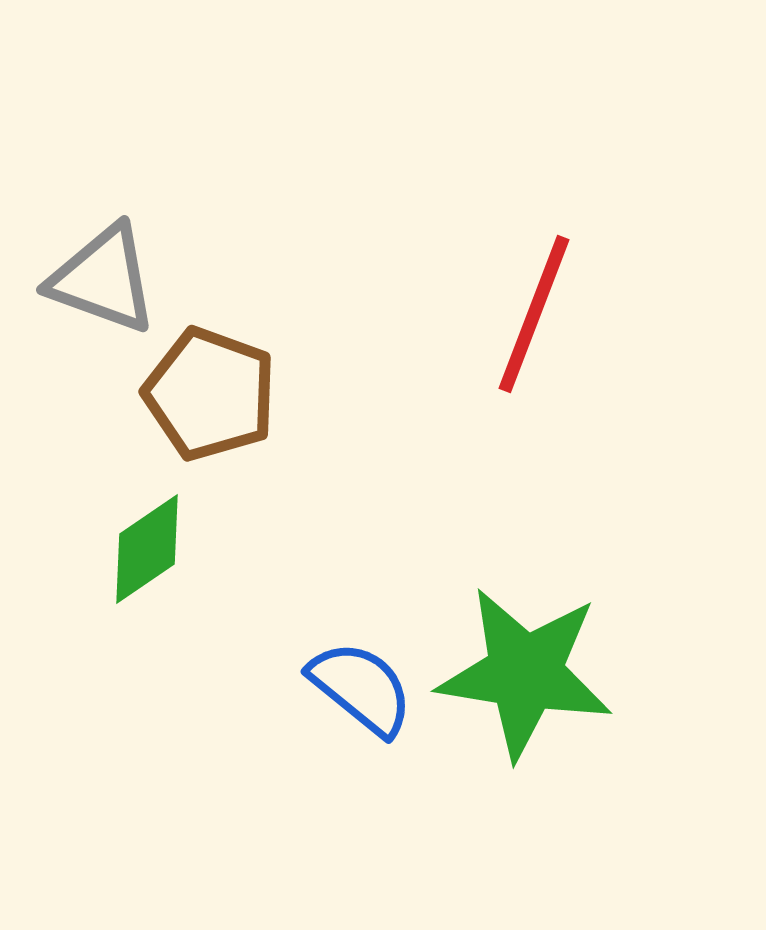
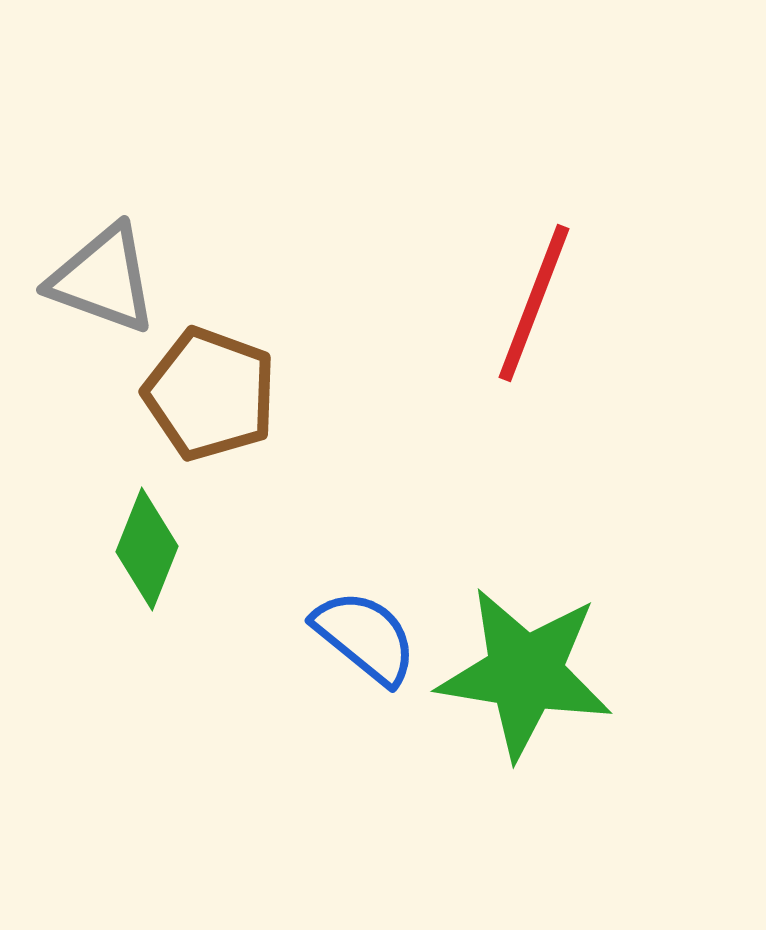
red line: moved 11 px up
green diamond: rotated 34 degrees counterclockwise
blue semicircle: moved 4 px right, 51 px up
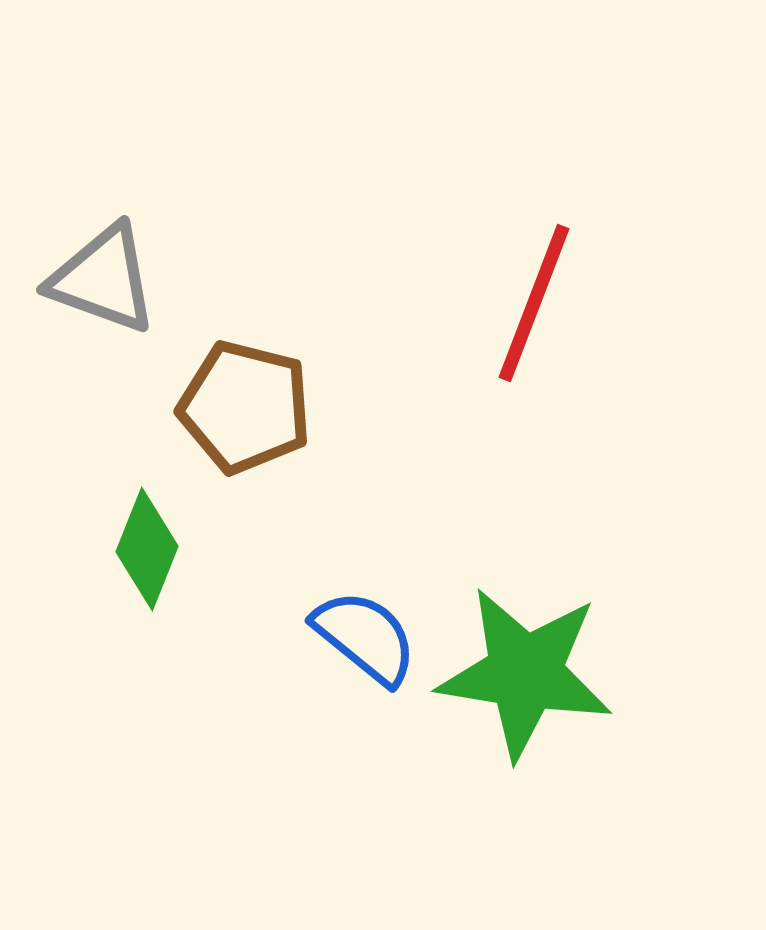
brown pentagon: moved 35 px right, 13 px down; rotated 6 degrees counterclockwise
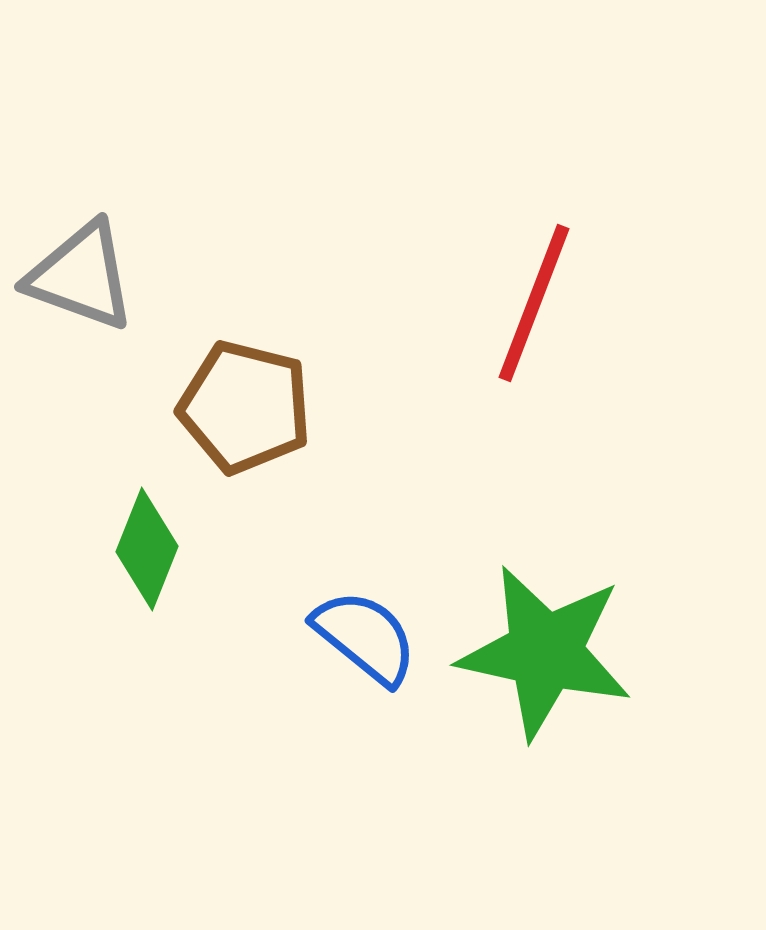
gray triangle: moved 22 px left, 3 px up
green star: moved 20 px right, 21 px up; rotated 3 degrees clockwise
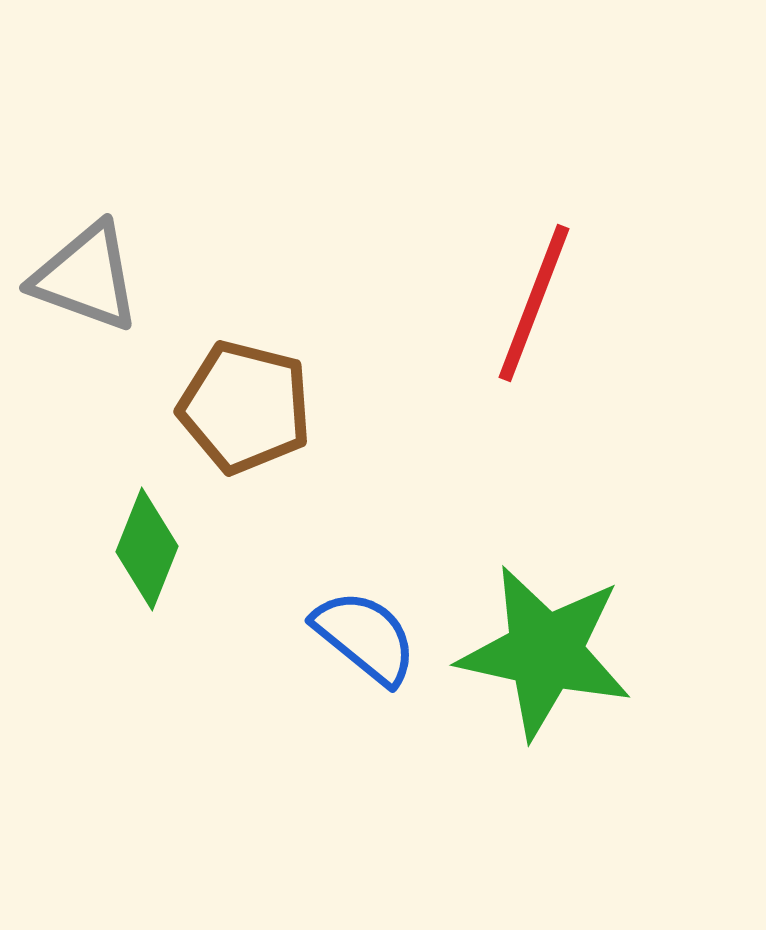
gray triangle: moved 5 px right, 1 px down
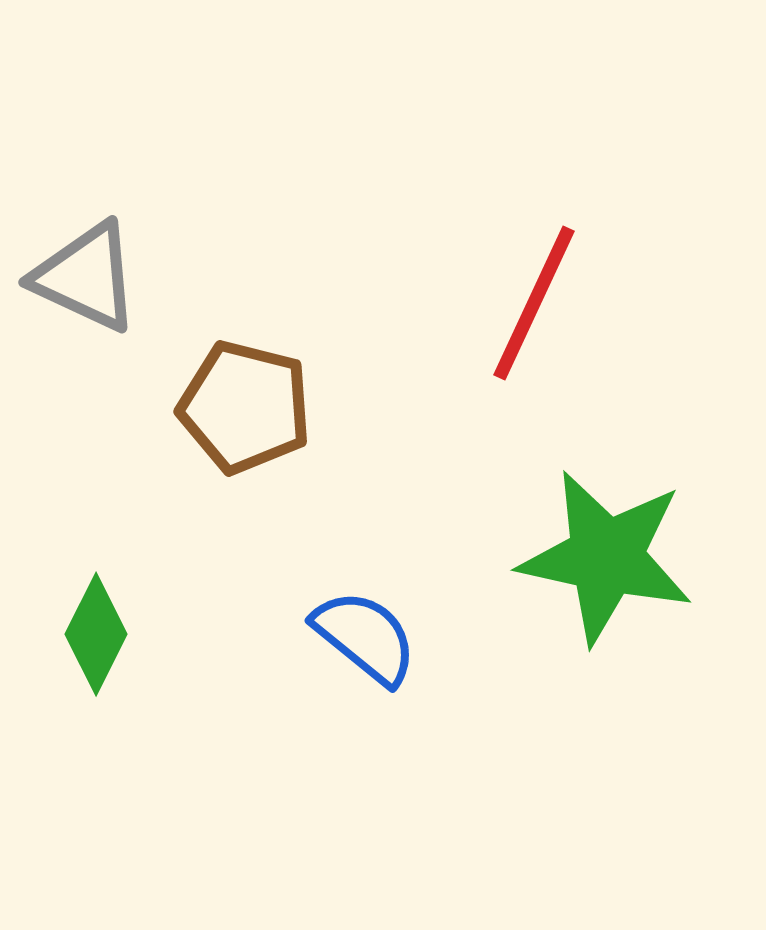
gray triangle: rotated 5 degrees clockwise
red line: rotated 4 degrees clockwise
green diamond: moved 51 px left, 85 px down; rotated 5 degrees clockwise
green star: moved 61 px right, 95 px up
